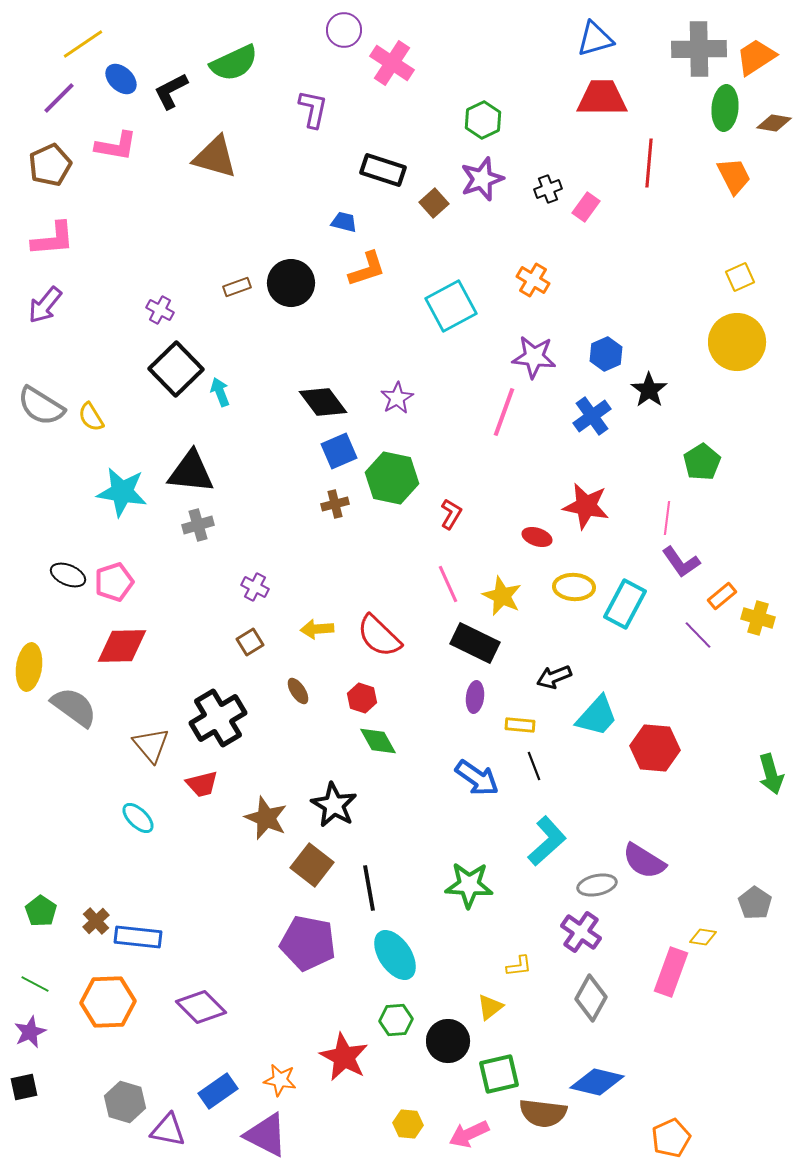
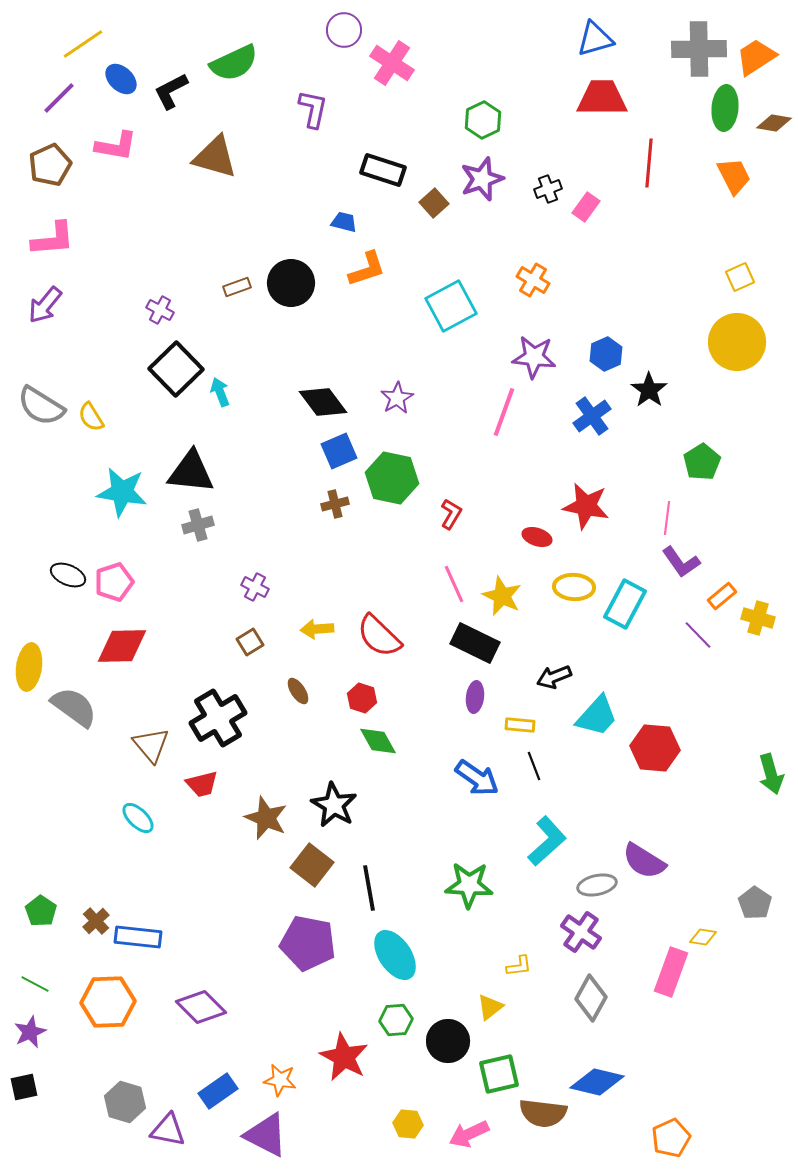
pink line at (448, 584): moved 6 px right
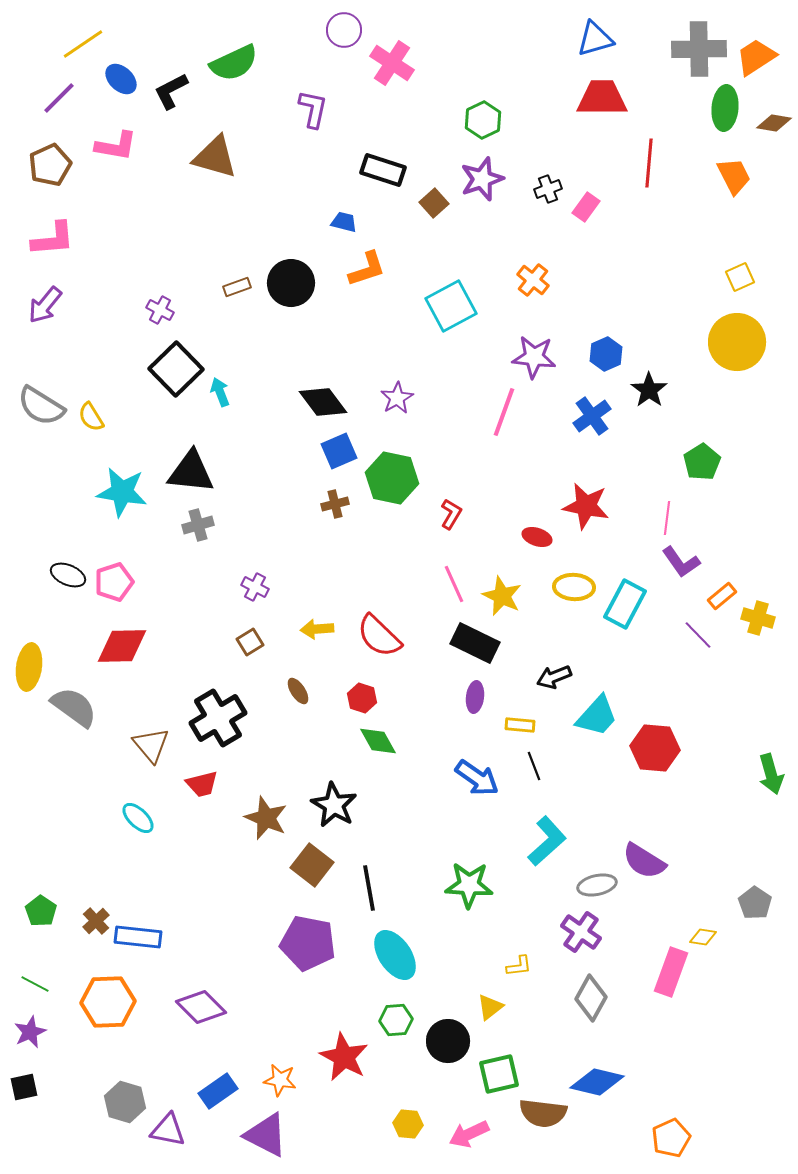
orange cross at (533, 280): rotated 8 degrees clockwise
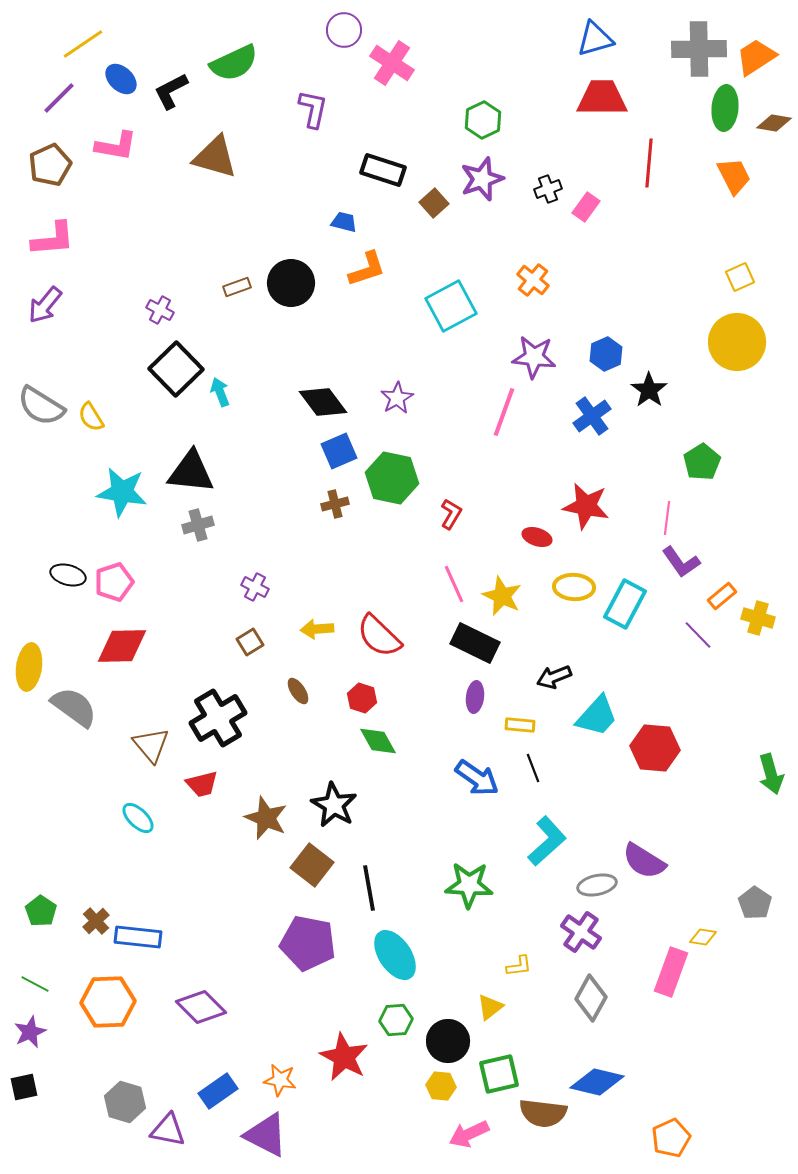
black ellipse at (68, 575): rotated 8 degrees counterclockwise
black line at (534, 766): moved 1 px left, 2 px down
yellow hexagon at (408, 1124): moved 33 px right, 38 px up
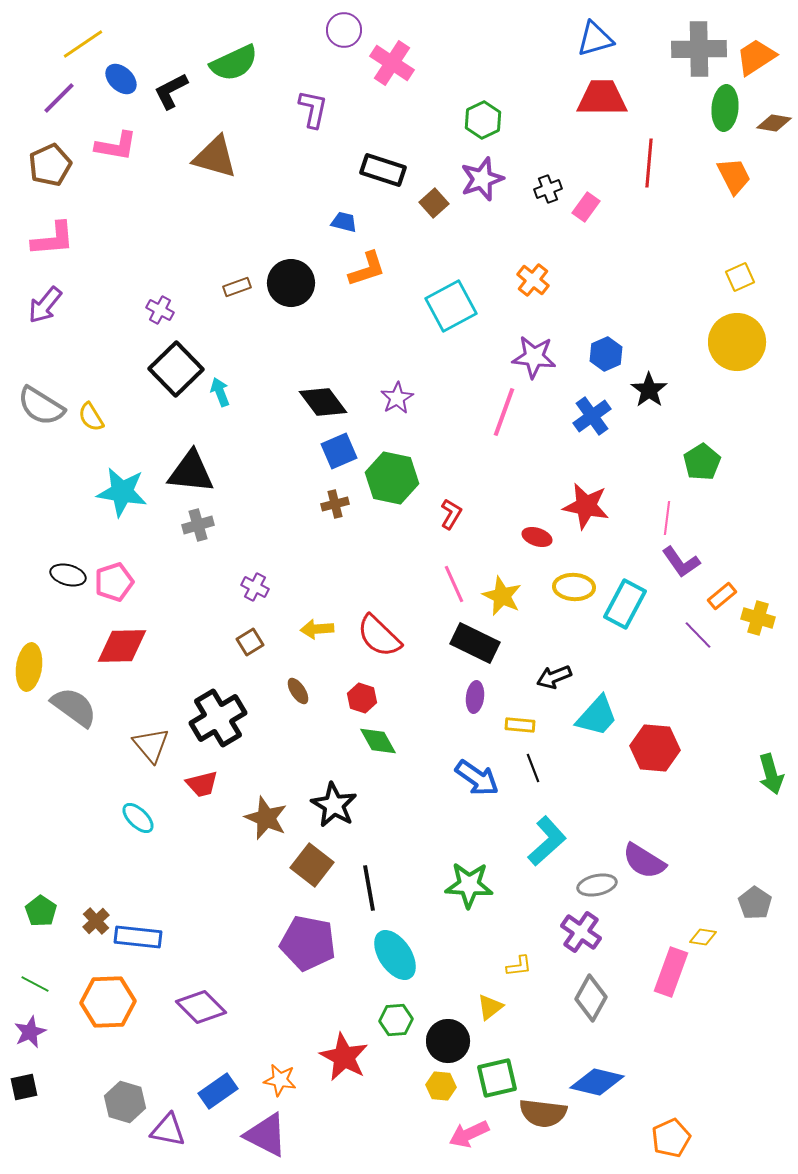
green square at (499, 1074): moved 2 px left, 4 px down
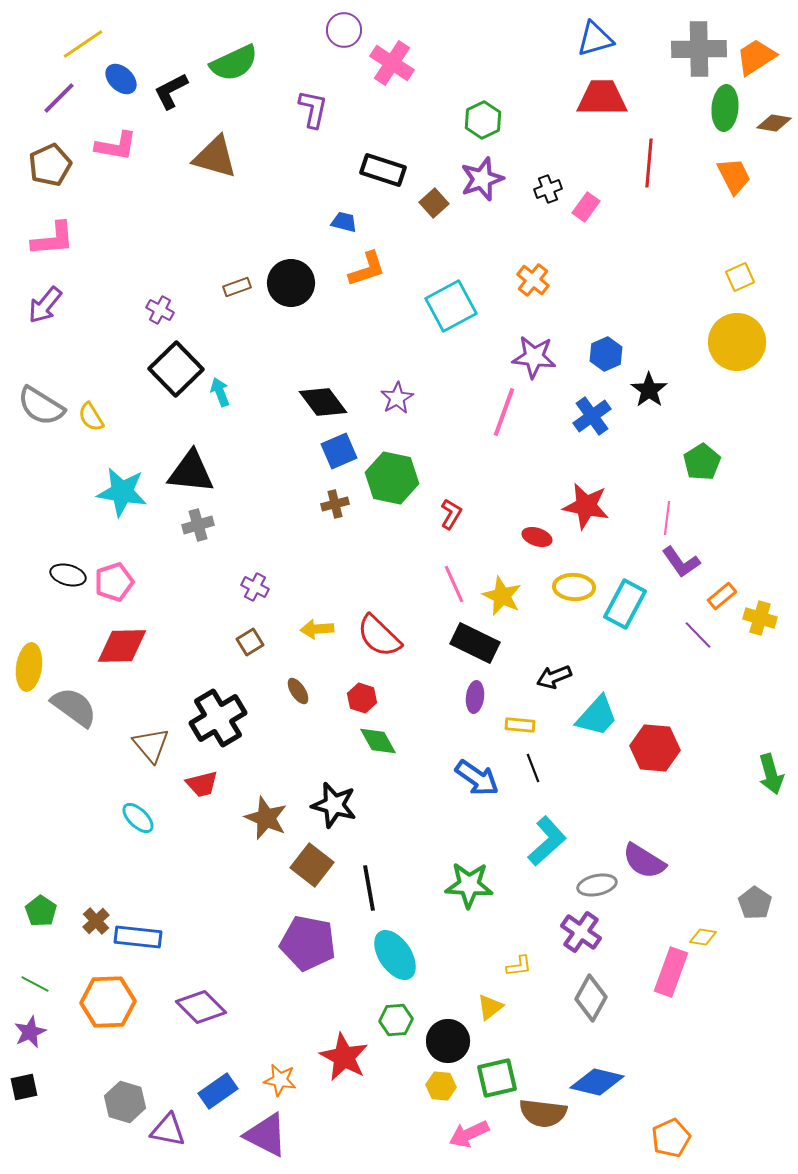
yellow cross at (758, 618): moved 2 px right
black star at (334, 805): rotated 15 degrees counterclockwise
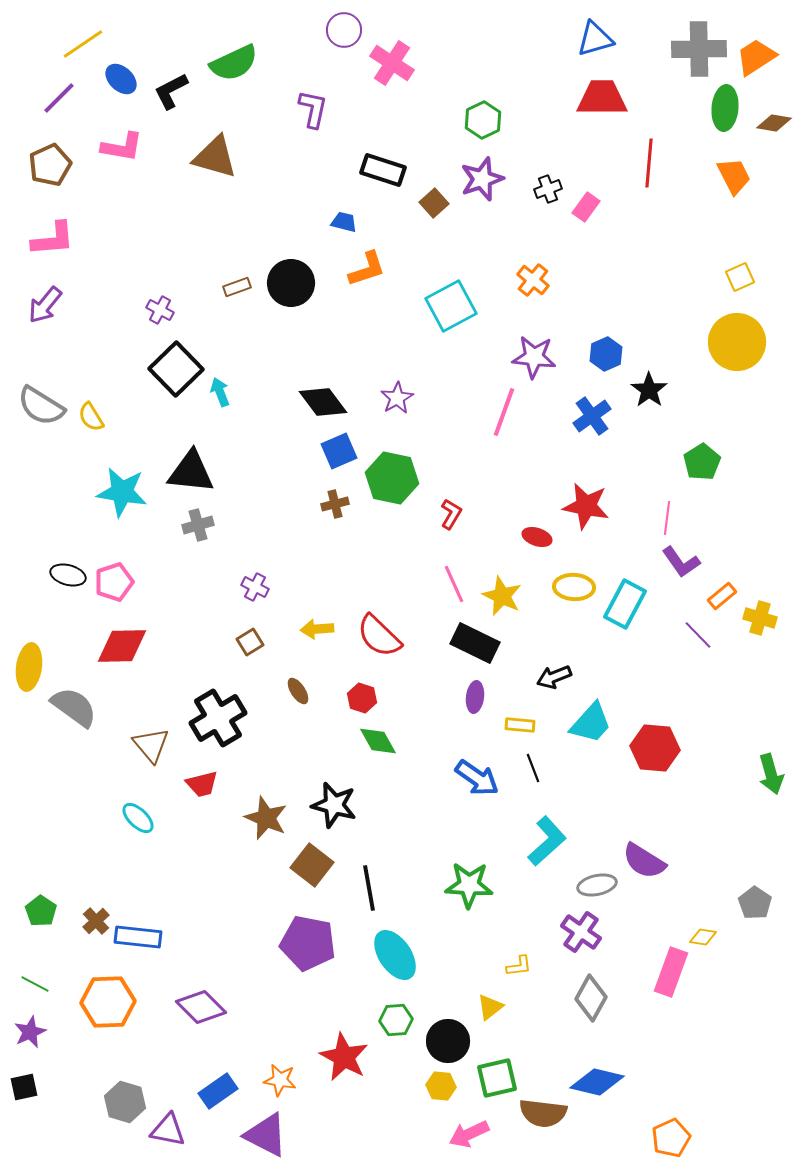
pink L-shape at (116, 146): moved 6 px right, 1 px down
cyan trapezoid at (597, 716): moved 6 px left, 7 px down
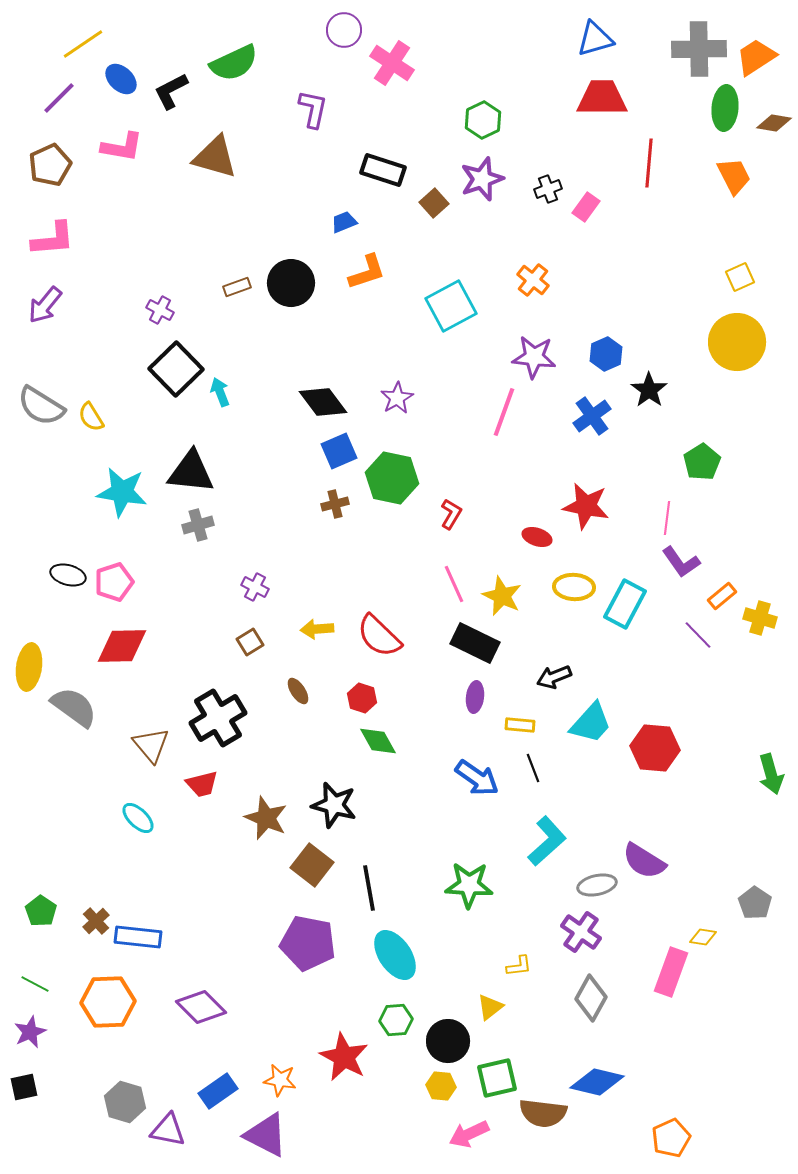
blue trapezoid at (344, 222): rotated 36 degrees counterclockwise
orange L-shape at (367, 269): moved 3 px down
